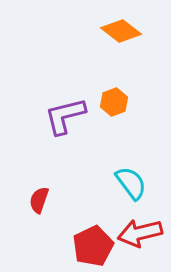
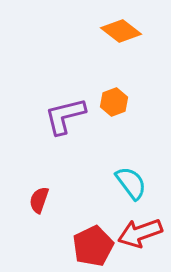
red arrow: rotated 6 degrees counterclockwise
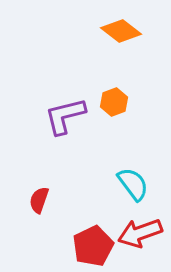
cyan semicircle: moved 2 px right, 1 px down
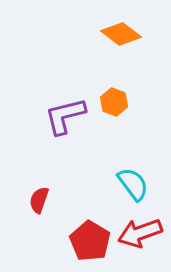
orange diamond: moved 3 px down
orange hexagon: rotated 20 degrees counterclockwise
red pentagon: moved 3 px left, 5 px up; rotated 15 degrees counterclockwise
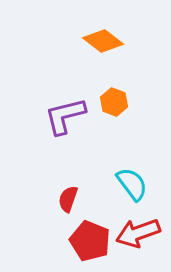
orange diamond: moved 18 px left, 7 px down
cyan semicircle: moved 1 px left
red semicircle: moved 29 px right, 1 px up
red arrow: moved 2 px left
red pentagon: rotated 9 degrees counterclockwise
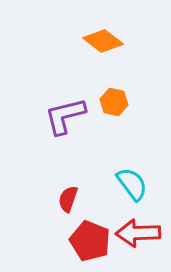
orange hexagon: rotated 8 degrees counterclockwise
red arrow: rotated 18 degrees clockwise
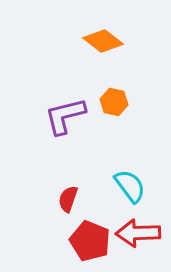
cyan semicircle: moved 2 px left, 2 px down
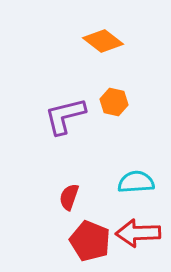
cyan semicircle: moved 6 px right, 4 px up; rotated 57 degrees counterclockwise
red semicircle: moved 1 px right, 2 px up
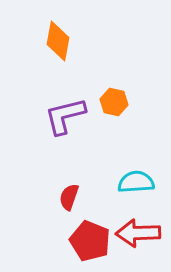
orange diamond: moved 45 px left; rotated 63 degrees clockwise
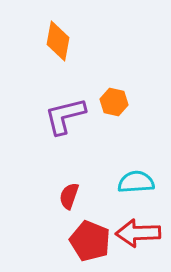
red semicircle: moved 1 px up
